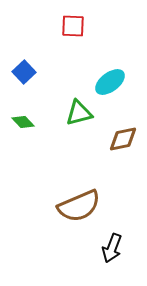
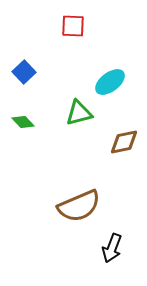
brown diamond: moved 1 px right, 3 px down
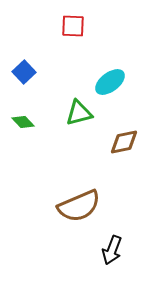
black arrow: moved 2 px down
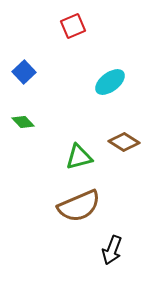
red square: rotated 25 degrees counterclockwise
green triangle: moved 44 px down
brown diamond: rotated 44 degrees clockwise
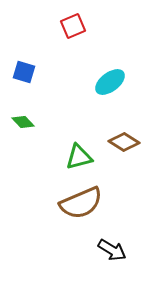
blue square: rotated 30 degrees counterclockwise
brown semicircle: moved 2 px right, 3 px up
black arrow: rotated 80 degrees counterclockwise
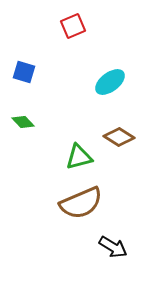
brown diamond: moved 5 px left, 5 px up
black arrow: moved 1 px right, 3 px up
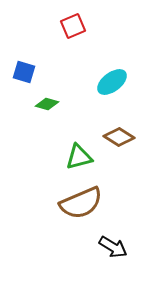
cyan ellipse: moved 2 px right
green diamond: moved 24 px right, 18 px up; rotated 30 degrees counterclockwise
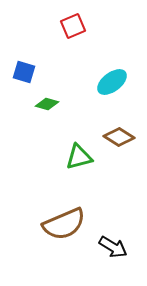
brown semicircle: moved 17 px left, 21 px down
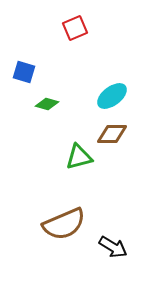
red square: moved 2 px right, 2 px down
cyan ellipse: moved 14 px down
brown diamond: moved 7 px left, 3 px up; rotated 32 degrees counterclockwise
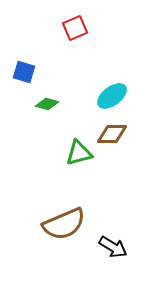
green triangle: moved 4 px up
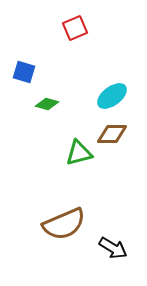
black arrow: moved 1 px down
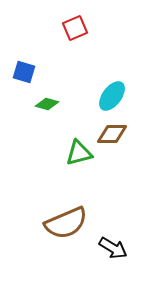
cyan ellipse: rotated 16 degrees counterclockwise
brown semicircle: moved 2 px right, 1 px up
